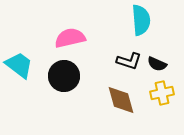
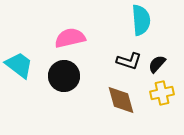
black semicircle: rotated 108 degrees clockwise
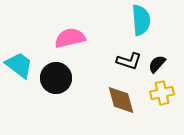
black circle: moved 8 px left, 2 px down
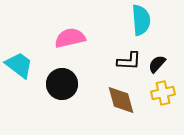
black L-shape: rotated 15 degrees counterclockwise
black circle: moved 6 px right, 6 px down
yellow cross: moved 1 px right
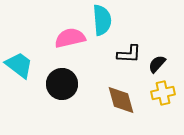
cyan semicircle: moved 39 px left
black L-shape: moved 7 px up
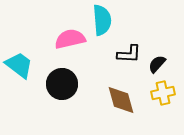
pink semicircle: moved 1 px down
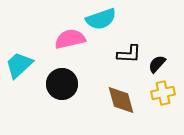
cyan semicircle: moved 1 px left, 1 px up; rotated 76 degrees clockwise
cyan trapezoid: rotated 80 degrees counterclockwise
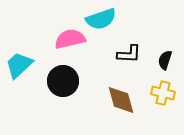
black semicircle: moved 8 px right, 4 px up; rotated 24 degrees counterclockwise
black circle: moved 1 px right, 3 px up
yellow cross: rotated 25 degrees clockwise
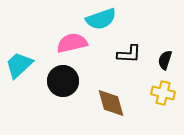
pink semicircle: moved 2 px right, 4 px down
brown diamond: moved 10 px left, 3 px down
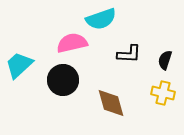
black circle: moved 1 px up
